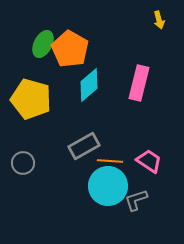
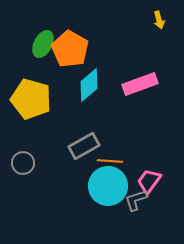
pink rectangle: moved 1 px right, 1 px down; rotated 56 degrees clockwise
pink trapezoid: moved 20 px down; rotated 88 degrees counterclockwise
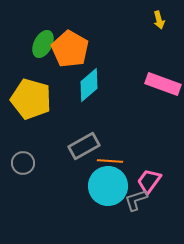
pink rectangle: moved 23 px right; rotated 40 degrees clockwise
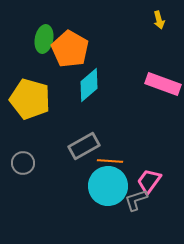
green ellipse: moved 1 px right, 5 px up; rotated 16 degrees counterclockwise
yellow pentagon: moved 1 px left
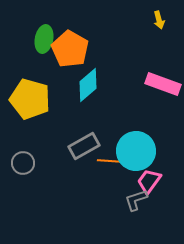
cyan diamond: moved 1 px left
cyan circle: moved 28 px right, 35 px up
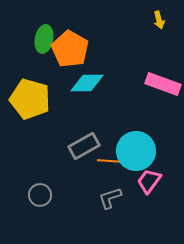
cyan diamond: moved 1 px left, 2 px up; rotated 40 degrees clockwise
gray circle: moved 17 px right, 32 px down
gray L-shape: moved 26 px left, 2 px up
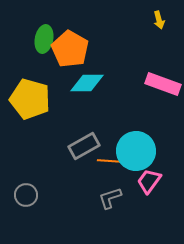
gray circle: moved 14 px left
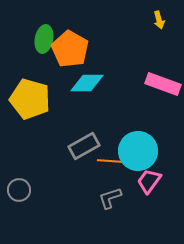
cyan circle: moved 2 px right
gray circle: moved 7 px left, 5 px up
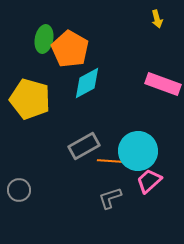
yellow arrow: moved 2 px left, 1 px up
cyan diamond: rotated 28 degrees counterclockwise
pink trapezoid: rotated 12 degrees clockwise
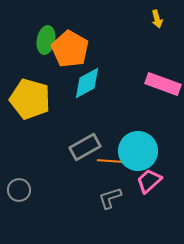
green ellipse: moved 2 px right, 1 px down
gray rectangle: moved 1 px right, 1 px down
